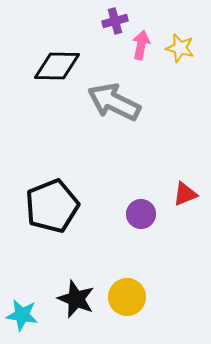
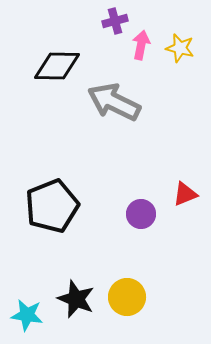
cyan star: moved 5 px right
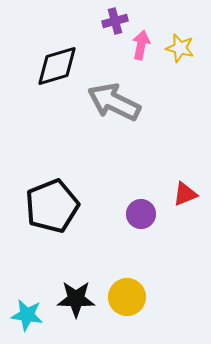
black diamond: rotated 18 degrees counterclockwise
black star: rotated 21 degrees counterclockwise
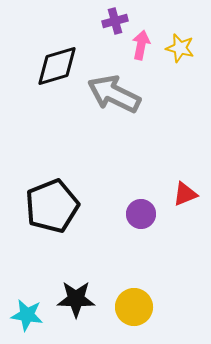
gray arrow: moved 8 px up
yellow circle: moved 7 px right, 10 px down
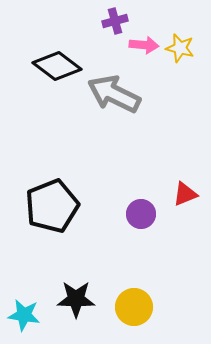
pink arrow: moved 3 px right; rotated 84 degrees clockwise
black diamond: rotated 54 degrees clockwise
cyan star: moved 3 px left
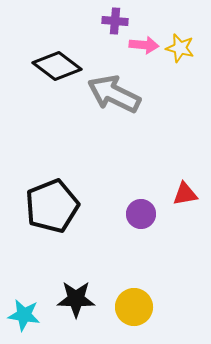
purple cross: rotated 20 degrees clockwise
red triangle: rotated 12 degrees clockwise
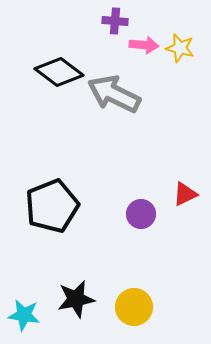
black diamond: moved 2 px right, 6 px down
red triangle: rotated 16 degrees counterclockwise
black star: rotated 12 degrees counterclockwise
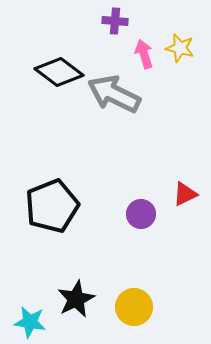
pink arrow: moved 9 px down; rotated 112 degrees counterclockwise
black star: rotated 15 degrees counterclockwise
cyan star: moved 6 px right, 7 px down
